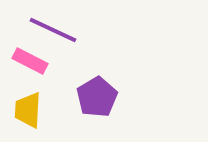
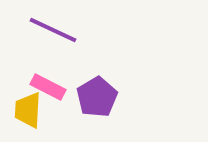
pink rectangle: moved 18 px right, 26 px down
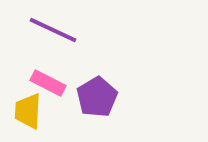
pink rectangle: moved 4 px up
yellow trapezoid: moved 1 px down
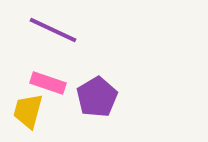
pink rectangle: rotated 8 degrees counterclockwise
yellow trapezoid: rotated 12 degrees clockwise
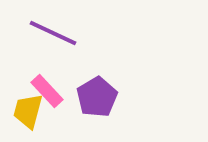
purple line: moved 3 px down
pink rectangle: moved 1 px left, 8 px down; rotated 28 degrees clockwise
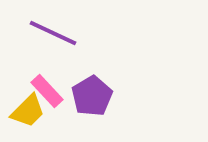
purple pentagon: moved 5 px left, 1 px up
yellow trapezoid: rotated 150 degrees counterclockwise
